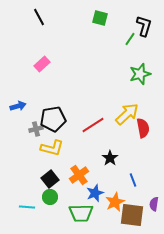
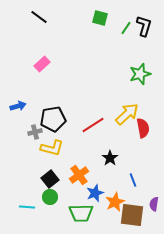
black line: rotated 24 degrees counterclockwise
green line: moved 4 px left, 11 px up
gray cross: moved 1 px left, 3 px down
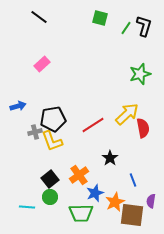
yellow L-shape: moved 7 px up; rotated 55 degrees clockwise
purple semicircle: moved 3 px left, 3 px up
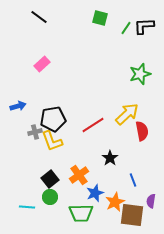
black L-shape: rotated 110 degrees counterclockwise
red semicircle: moved 1 px left, 3 px down
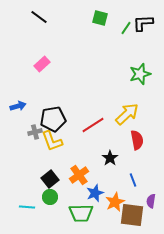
black L-shape: moved 1 px left, 3 px up
red semicircle: moved 5 px left, 9 px down
